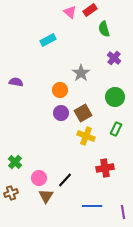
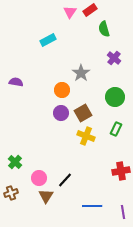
pink triangle: rotated 24 degrees clockwise
orange circle: moved 2 px right
red cross: moved 16 px right, 3 px down
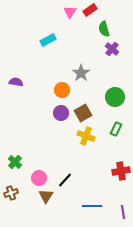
purple cross: moved 2 px left, 9 px up
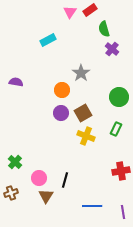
green circle: moved 4 px right
black line: rotated 28 degrees counterclockwise
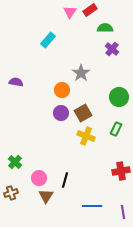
green semicircle: moved 1 px right, 1 px up; rotated 105 degrees clockwise
cyan rectangle: rotated 21 degrees counterclockwise
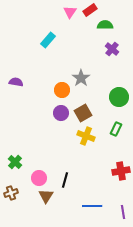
green semicircle: moved 3 px up
gray star: moved 5 px down
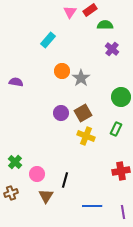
orange circle: moved 19 px up
green circle: moved 2 px right
pink circle: moved 2 px left, 4 px up
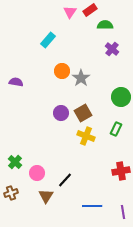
pink circle: moved 1 px up
black line: rotated 28 degrees clockwise
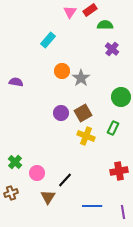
green rectangle: moved 3 px left, 1 px up
red cross: moved 2 px left
brown triangle: moved 2 px right, 1 px down
